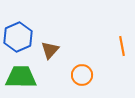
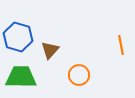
blue hexagon: rotated 20 degrees counterclockwise
orange line: moved 1 px left, 1 px up
orange circle: moved 3 px left
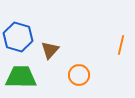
orange line: rotated 24 degrees clockwise
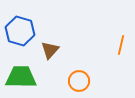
blue hexagon: moved 2 px right, 6 px up
orange circle: moved 6 px down
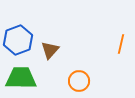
blue hexagon: moved 2 px left, 9 px down; rotated 24 degrees clockwise
orange line: moved 1 px up
green trapezoid: moved 1 px down
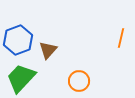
orange line: moved 6 px up
brown triangle: moved 2 px left
green trapezoid: rotated 48 degrees counterclockwise
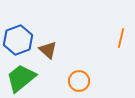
brown triangle: rotated 30 degrees counterclockwise
green trapezoid: rotated 8 degrees clockwise
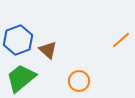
orange line: moved 2 px down; rotated 36 degrees clockwise
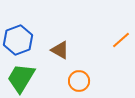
brown triangle: moved 12 px right; rotated 12 degrees counterclockwise
green trapezoid: rotated 20 degrees counterclockwise
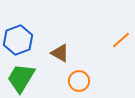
brown triangle: moved 3 px down
